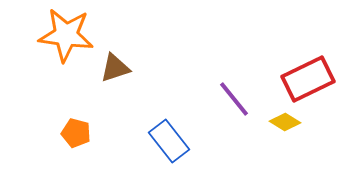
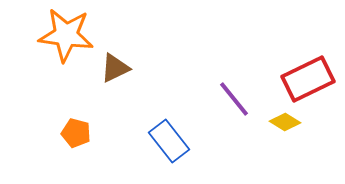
brown triangle: rotated 8 degrees counterclockwise
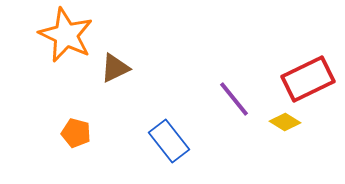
orange star: rotated 18 degrees clockwise
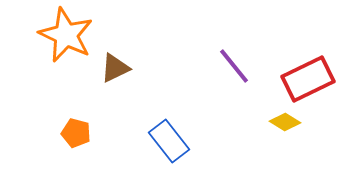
purple line: moved 33 px up
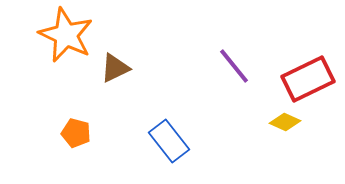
yellow diamond: rotated 8 degrees counterclockwise
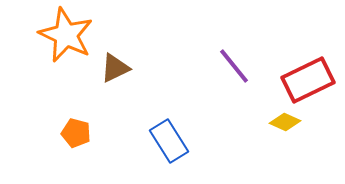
red rectangle: moved 1 px down
blue rectangle: rotated 6 degrees clockwise
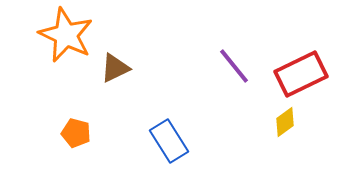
red rectangle: moved 7 px left, 6 px up
yellow diamond: rotated 60 degrees counterclockwise
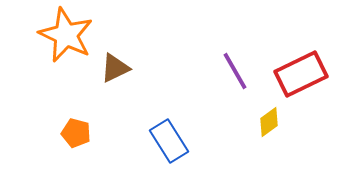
purple line: moved 1 px right, 5 px down; rotated 9 degrees clockwise
yellow diamond: moved 16 px left
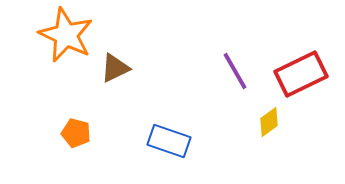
blue rectangle: rotated 39 degrees counterclockwise
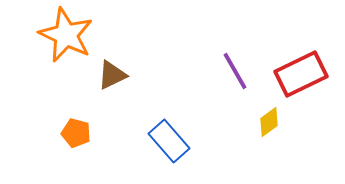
brown triangle: moved 3 px left, 7 px down
blue rectangle: rotated 30 degrees clockwise
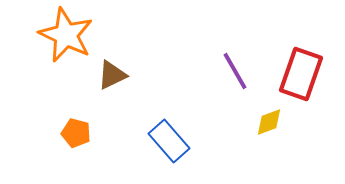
red rectangle: rotated 45 degrees counterclockwise
yellow diamond: rotated 16 degrees clockwise
